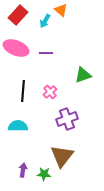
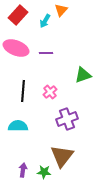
orange triangle: rotated 32 degrees clockwise
green star: moved 2 px up
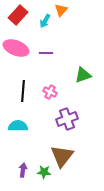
pink cross: rotated 24 degrees counterclockwise
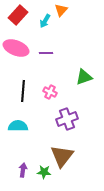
green triangle: moved 1 px right, 2 px down
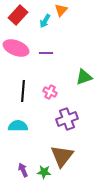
purple arrow: rotated 32 degrees counterclockwise
